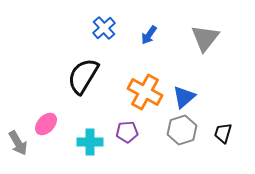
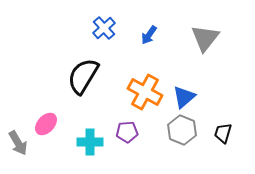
gray hexagon: rotated 20 degrees counterclockwise
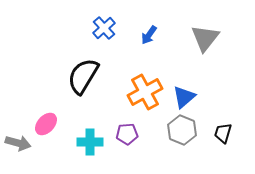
orange cross: rotated 32 degrees clockwise
purple pentagon: moved 2 px down
gray arrow: rotated 45 degrees counterclockwise
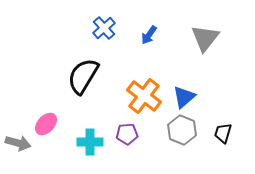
orange cross: moved 1 px left, 4 px down; rotated 24 degrees counterclockwise
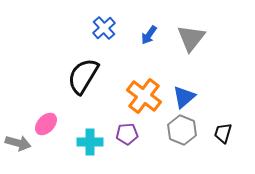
gray triangle: moved 14 px left
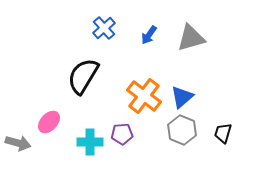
gray triangle: rotated 36 degrees clockwise
blue triangle: moved 2 px left
pink ellipse: moved 3 px right, 2 px up
purple pentagon: moved 5 px left
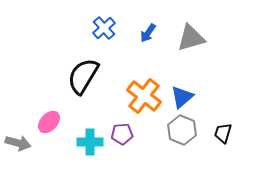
blue arrow: moved 1 px left, 2 px up
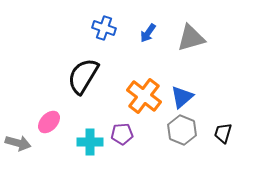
blue cross: rotated 30 degrees counterclockwise
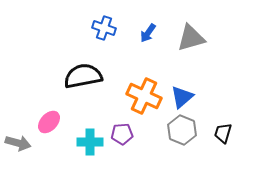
black semicircle: rotated 48 degrees clockwise
orange cross: rotated 12 degrees counterclockwise
